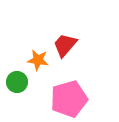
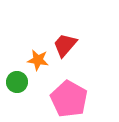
pink pentagon: rotated 27 degrees counterclockwise
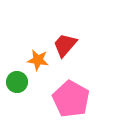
pink pentagon: moved 2 px right
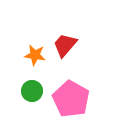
orange star: moved 3 px left, 5 px up
green circle: moved 15 px right, 9 px down
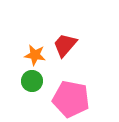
green circle: moved 10 px up
pink pentagon: rotated 18 degrees counterclockwise
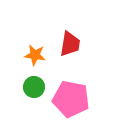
red trapezoid: moved 5 px right, 1 px up; rotated 148 degrees clockwise
green circle: moved 2 px right, 6 px down
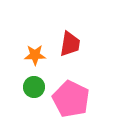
orange star: rotated 10 degrees counterclockwise
pink pentagon: rotated 15 degrees clockwise
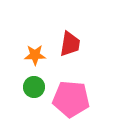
pink pentagon: rotated 21 degrees counterclockwise
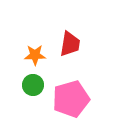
green circle: moved 1 px left, 2 px up
pink pentagon: rotated 21 degrees counterclockwise
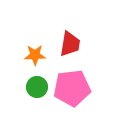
green circle: moved 4 px right, 2 px down
pink pentagon: moved 1 px right, 11 px up; rotated 9 degrees clockwise
